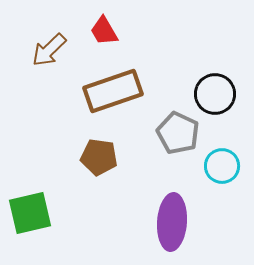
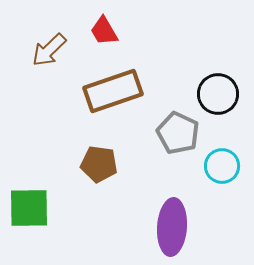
black circle: moved 3 px right
brown pentagon: moved 7 px down
green square: moved 1 px left, 5 px up; rotated 12 degrees clockwise
purple ellipse: moved 5 px down
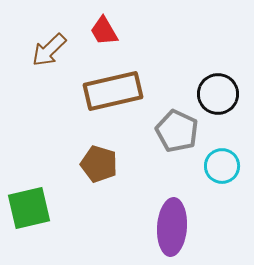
brown rectangle: rotated 6 degrees clockwise
gray pentagon: moved 1 px left, 2 px up
brown pentagon: rotated 9 degrees clockwise
green square: rotated 12 degrees counterclockwise
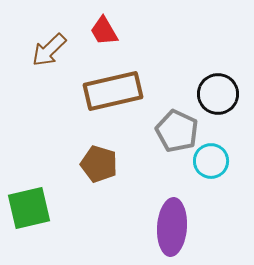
cyan circle: moved 11 px left, 5 px up
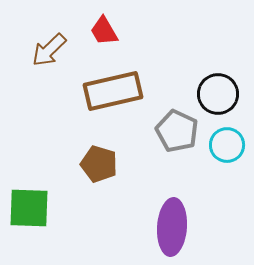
cyan circle: moved 16 px right, 16 px up
green square: rotated 15 degrees clockwise
